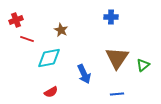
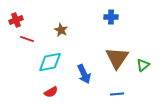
cyan diamond: moved 1 px right, 4 px down
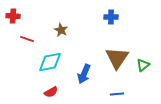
red cross: moved 3 px left, 4 px up; rotated 24 degrees clockwise
blue arrow: rotated 48 degrees clockwise
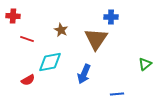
brown triangle: moved 21 px left, 19 px up
green triangle: moved 2 px right, 1 px up
red semicircle: moved 23 px left, 12 px up
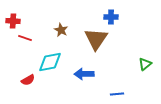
red cross: moved 5 px down
red line: moved 2 px left, 1 px up
blue arrow: rotated 66 degrees clockwise
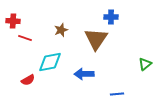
brown star: rotated 24 degrees clockwise
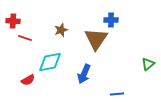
blue cross: moved 3 px down
green triangle: moved 3 px right
blue arrow: rotated 66 degrees counterclockwise
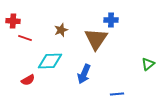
cyan diamond: moved 1 px up; rotated 10 degrees clockwise
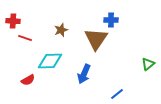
blue line: rotated 32 degrees counterclockwise
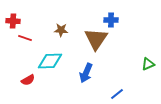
brown star: rotated 24 degrees clockwise
green triangle: rotated 16 degrees clockwise
blue arrow: moved 2 px right, 1 px up
